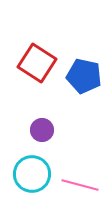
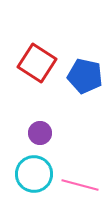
blue pentagon: moved 1 px right
purple circle: moved 2 px left, 3 px down
cyan circle: moved 2 px right
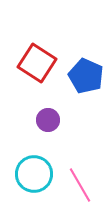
blue pentagon: moved 1 px right; rotated 12 degrees clockwise
purple circle: moved 8 px right, 13 px up
pink line: rotated 45 degrees clockwise
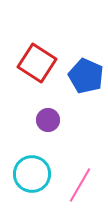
cyan circle: moved 2 px left
pink line: rotated 60 degrees clockwise
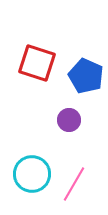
red square: rotated 15 degrees counterclockwise
purple circle: moved 21 px right
pink line: moved 6 px left, 1 px up
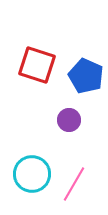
red square: moved 2 px down
